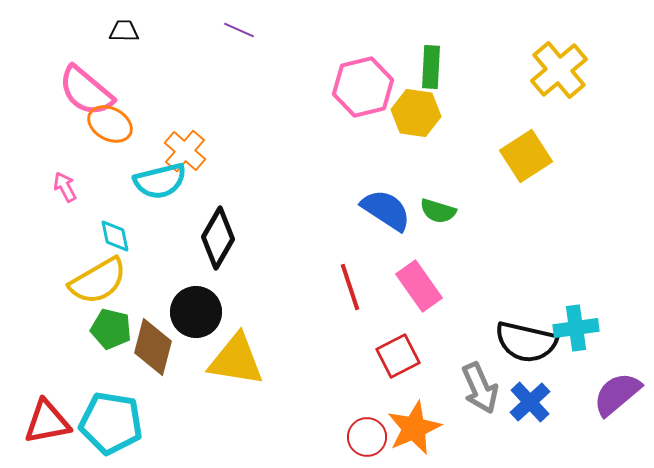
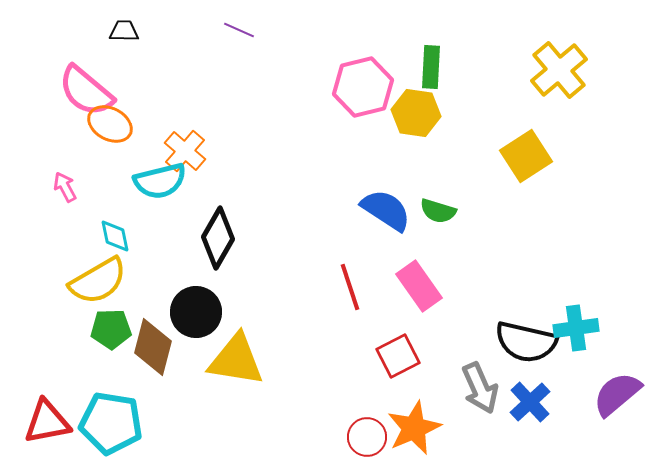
green pentagon: rotated 15 degrees counterclockwise
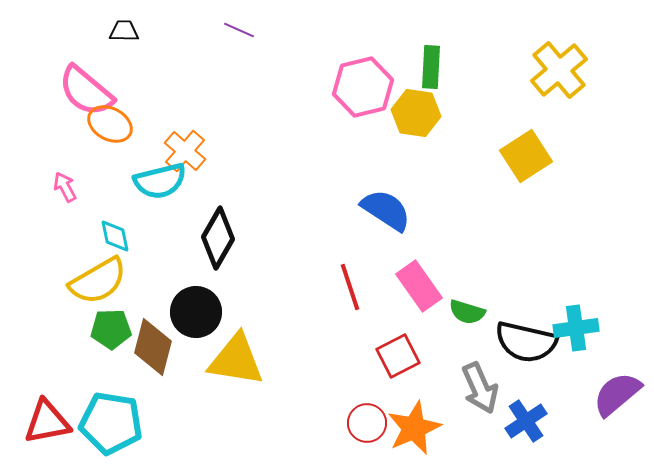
green semicircle: moved 29 px right, 101 px down
blue cross: moved 4 px left, 19 px down; rotated 9 degrees clockwise
red circle: moved 14 px up
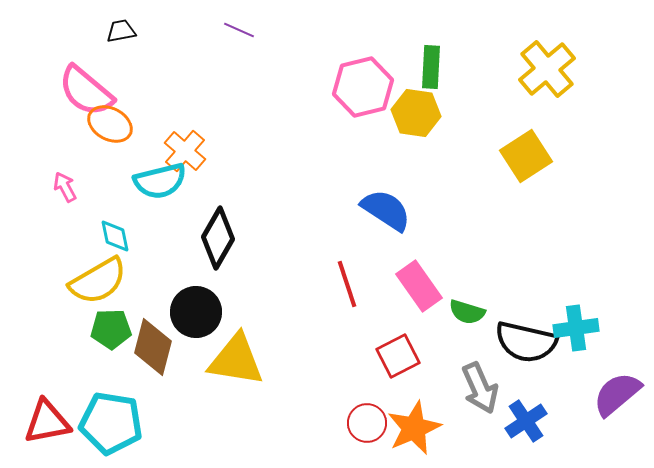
black trapezoid: moved 3 px left; rotated 12 degrees counterclockwise
yellow cross: moved 12 px left, 1 px up
red line: moved 3 px left, 3 px up
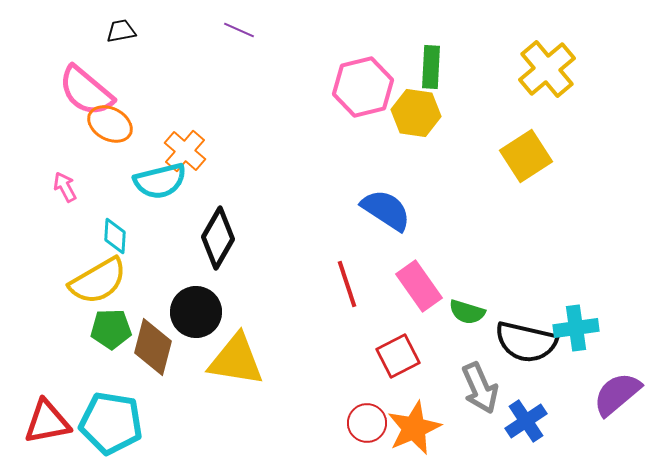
cyan diamond: rotated 15 degrees clockwise
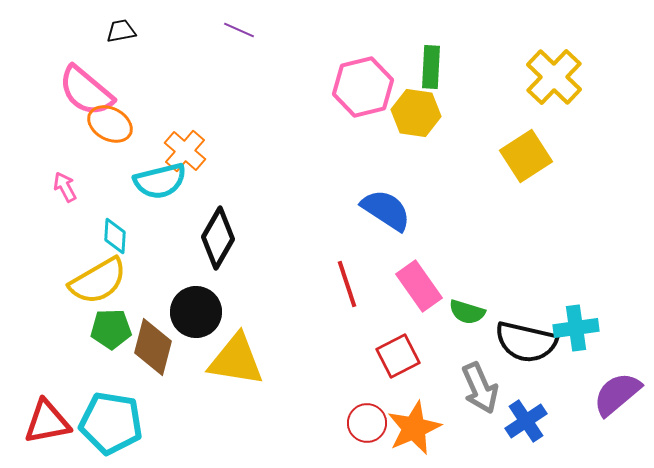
yellow cross: moved 7 px right, 8 px down; rotated 6 degrees counterclockwise
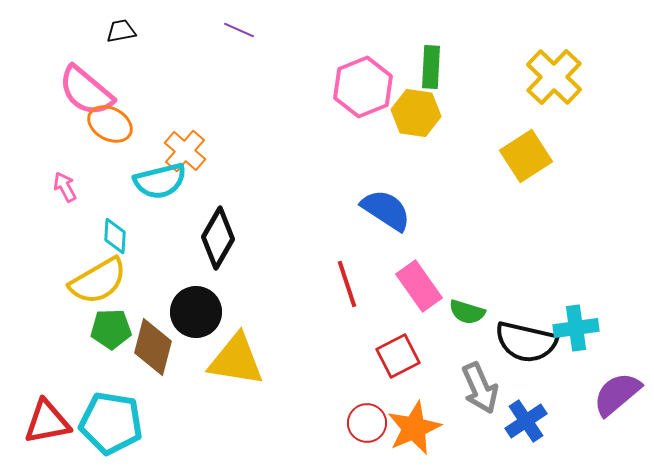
pink hexagon: rotated 8 degrees counterclockwise
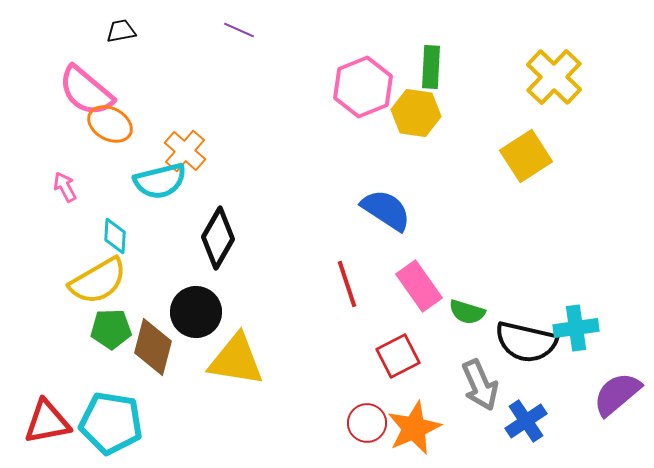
gray arrow: moved 3 px up
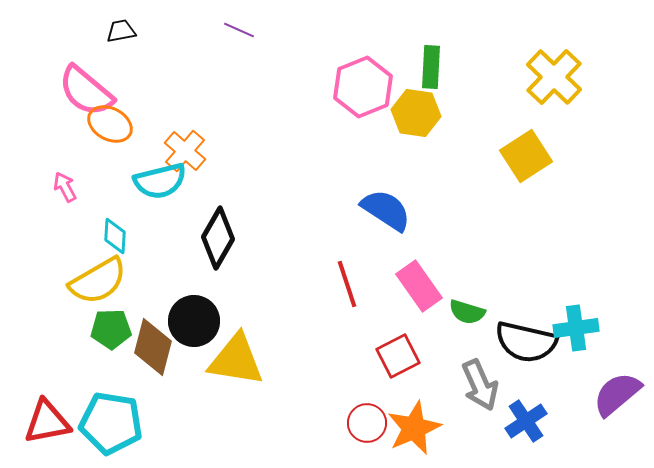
black circle: moved 2 px left, 9 px down
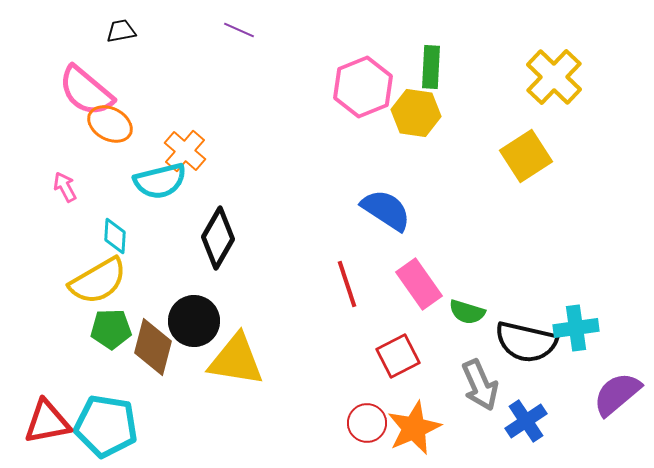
pink rectangle: moved 2 px up
cyan pentagon: moved 5 px left, 3 px down
